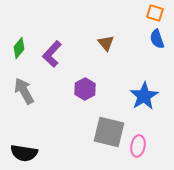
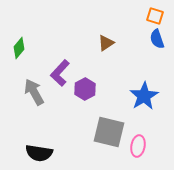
orange square: moved 3 px down
brown triangle: rotated 36 degrees clockwise
purple L-shape: moved 8 px right, 19 px down
gray arrow: moved 10 px right, 1 px down
black semicircle: moved 15 px right
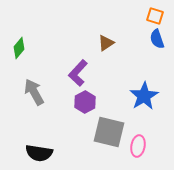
purple L-shape: moved 18 px right
purple hexagon: moved 13 px down
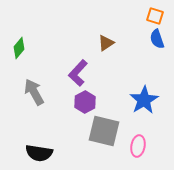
blue star: moved 4 px down
gray square: moved 5 px left, 1 px up
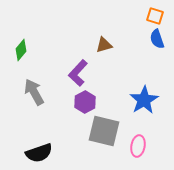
brown triangle: moved 2 px left, 2 px down; rotated 18 degrees clockwise
green diamond: moved 2 px right, 2 px down
black semicircle: rotated 28 degrees counterclockwise
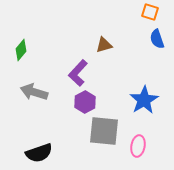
orange square: moved 5 px left, 4 px up
gray arrow: rotated 44 degrees counterclockwise
gray square: rotated 8 degrees counterclockwise
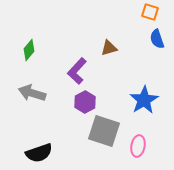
brown triangle: moved 5 px right, 3 px down
green diamond: moved 8 px right
purple L-shape: moved 1 px left, 2 px up
gray arrow: moved 2 px left, 1 px down
gray square: rotated 12 degrees clockwise
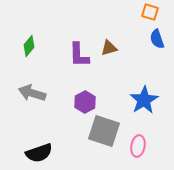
green diamond: moved 4 px up
purple L-shape: moved 2 px right, 16 px up; rotated 44 degrees counterclockwise
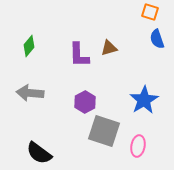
gray arrow: moved 2 px left; rotated 12 degrees counterclockwise
black semicircle: rotated 56 degrees clockwise
